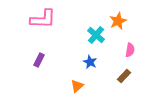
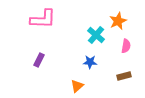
pink semicircle: moved 4 px left, 4 px up
blue star: rotated 24 degrees counterclockwise
brown rectangle: rotated 32 degrees clockwise
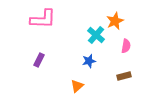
orange star: moved 3 px left
blue star: moved 1 px left, 1 px up; rotated 16 degrees counterclockwise
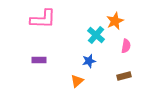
purple rectangle: rotated 64 degrees clockwise
orange triangle: moved 5 px up
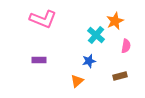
pink L-shape: rotated 20 degrees clockwise
brown rectangle: moved 4 px left
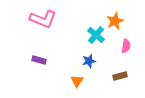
purple rectangle: rotated 16 degrees clockwise
orange triangle: rotated 16 degrees counterclockwise
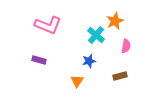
pink L-shape: moved 5 px right, 6 px down
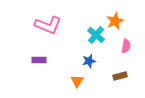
purple rectangle: rotated 16 degrees counterclockwise
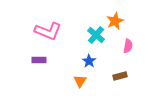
pink L-shape: moved 6 px down
pink semicircle: moved 2 px right
blue star: rotated 24 degrees counterclockwise
orange triangle: moved 3 px right
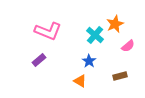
orange star: moved 3 px down
cyan cross: moved 1 px left
pink semicircle: rotated 40 degrees clockwise
purple rectangle: rotated 40 degrees counterclockwise
orange triangle: rotated 32 degrees counterclockwise
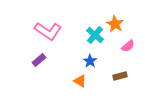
orange star: rotated 18 degrees counterclockwise
pink L-shape: rotated 12 degrees clockwise
blue star: moved 1 px right
